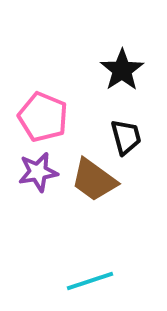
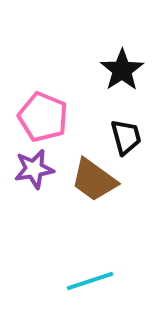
purple star: moved 4 px left, 3 px up
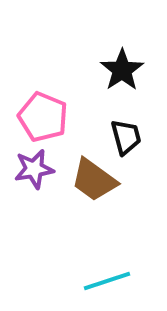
cyan line: moved 17 px right
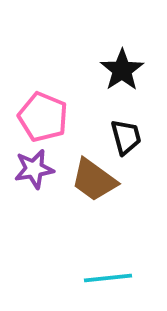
cyan line: moved 1 px right, 3 px up; rotated 12 degrees clockwise
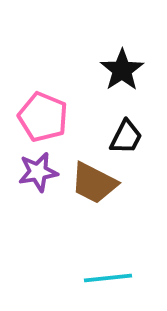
black trapezoid: rotated 42 degrees clockwise
purple star: moved 4 px right, 3 px down
brown trapezoid: moved 3 px down; rotated 9 degrees counterclockwise
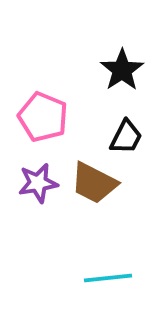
purple star: moved 11 px down
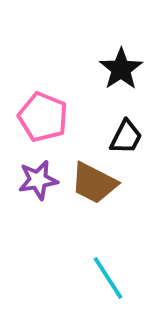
black star: moved 1 px left, 1 px up
purple star: moved 3 px up
cyan line: rotated 63 degrees clockwise
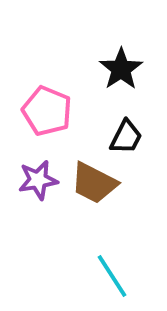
pink pentagon: moved 4 px right, 6 px up
cyan line: moved 4 px right, 2 px up
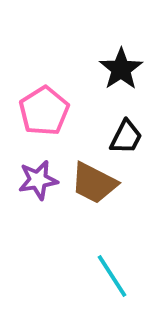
pink pentagon: moved 3 px left; rotated 18 degrees clockwise
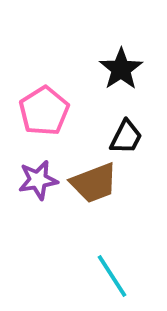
brown trapezoid: rotated 48 degrees counterclockwise
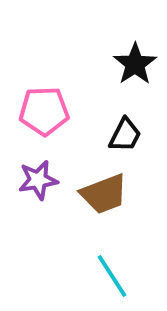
black star: moved 14 px right, 5 px up
pink pentagon: rotated 30 degrees clockwise
black trapezoid: moved 1 px left, 2 px up
brown trapezoid: moved 10 px right, 11 px down
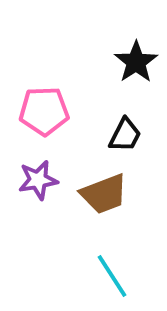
black star: moved 1 px right, 2 px up
